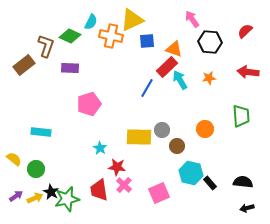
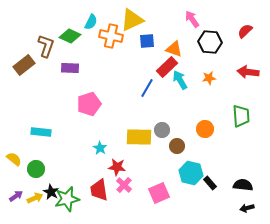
black semicircle: moved 3 px down
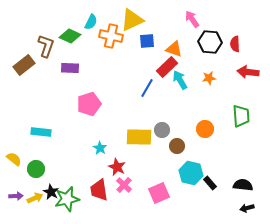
red semicircle: moved 10 px left, 13 px down; rotated 49 degrees counterclockwise
red star: rotated 18 degrees clockwise
purple arrow: rotated 32 degrees clockwise
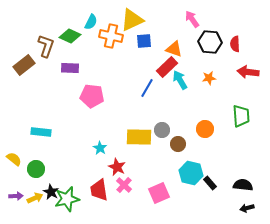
blue square: moved 3 px left
pink pentagon: moved 3 px right, 8 px up; rotated 25 degrees clockwise
brown circle: moved 1 px right, 2 px up
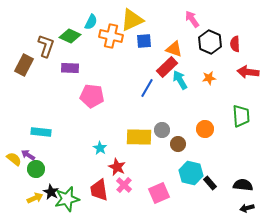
black hexagon: rotated 20 degrees clockwise
brown rectangle: rotated 25 degrees counterclockwise
purple arrow: moved 12 px right, 41 px up; rotated 144 degrees counterclockwise
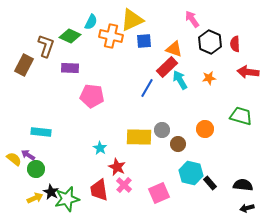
green trapezoid: rotated 70 degrees counterclockwise
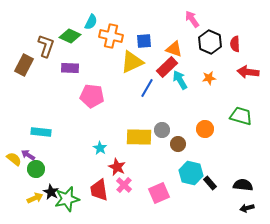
yellow triangle: moved 42 px down
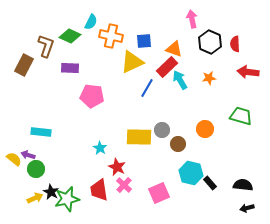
pink arrow: rotated 24 degrees clockwise
purple arrow: rotated 16 degrees counterclockwise
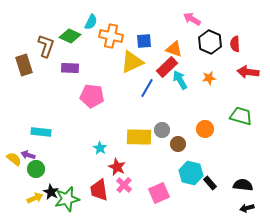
pink arrow: rotated 48 degrees counterclockwise
brown rectangle: rotated 45 degrees counterclockwise
